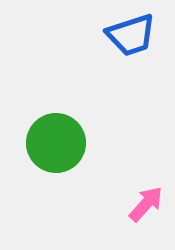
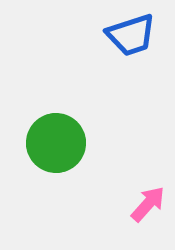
pink arrow: moved 2 px right
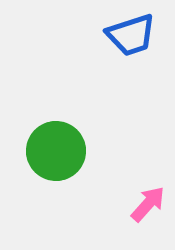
green circle: moved 8 px down
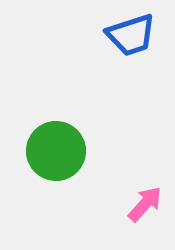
pink arrow: moved 3 px left
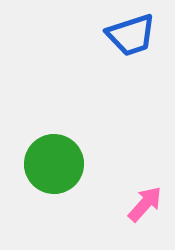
green circle: moved 2 px left, 13 px down
